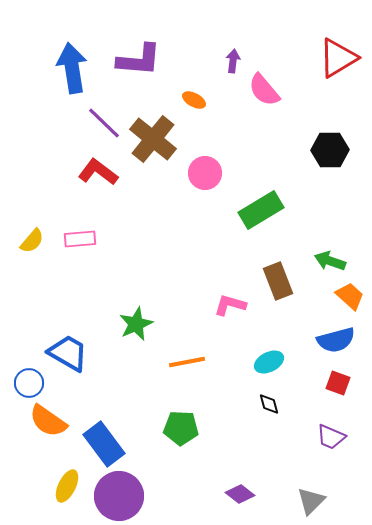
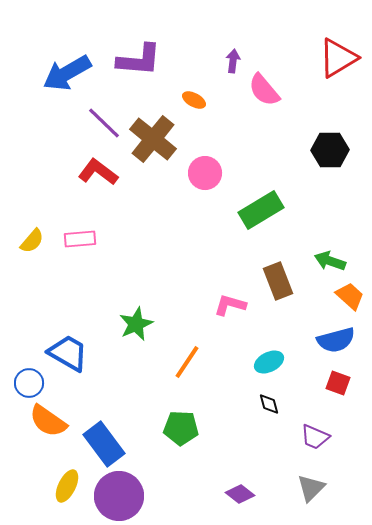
blue arrow: moved 5 px left, 5 px down; rotated 111 degrees counterclockwise
orange line: rotated 45 degrees counterclockwise
purple trapezoid: moved 16 px left
gray triangle: moved 13 px up
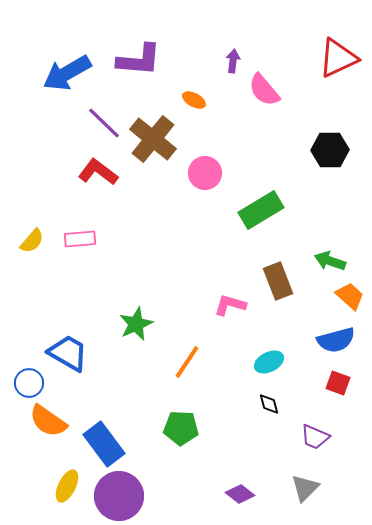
red triangle: rotated 6 degrees clockwise
gray triangle: moved 6 px left
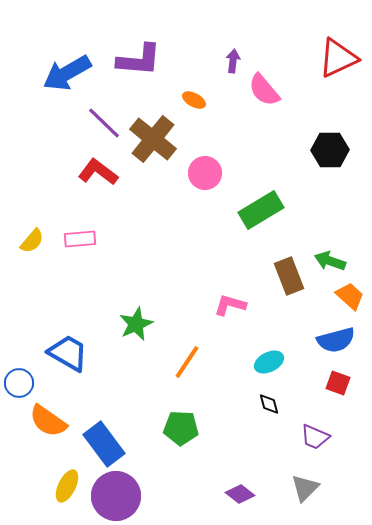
brown rectangle: moved 11 px right, 5 px up
blue circle: moved 10 px left
purple circle: moved 3 px left
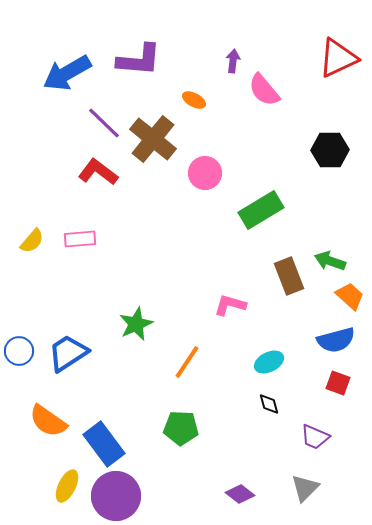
blue trapezoid: rotated 63 degrees counterclockwise
blue circle: moved 32 px up
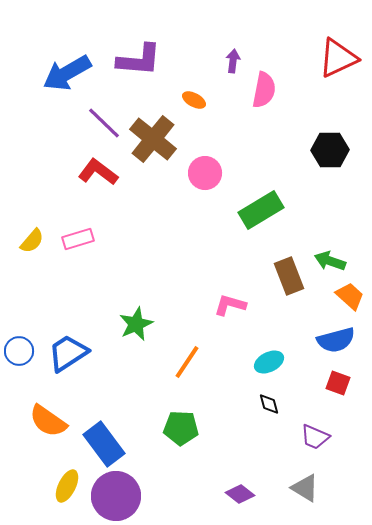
pink semicircle: rotated 129 degrees counterclockwise
pink rectangle: moved 2 px left; rotated 12 degrees counterclockwise
gray triangle: rotated 44 degrees counterclockwise
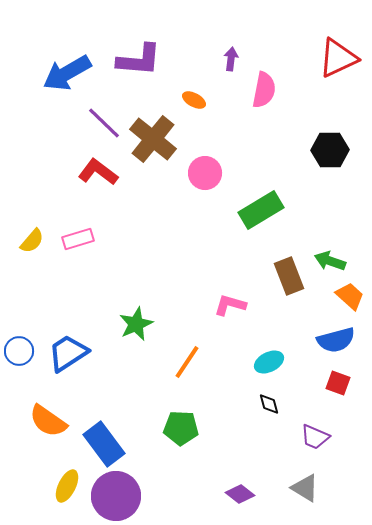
purple arrow: moved 2 px left, 2 px up
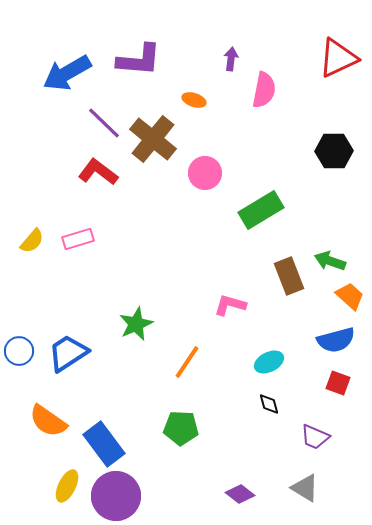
orange ellipse: rotated 10 degrees counterclockwise
black hexagon: moved 4 px right, 1 px down
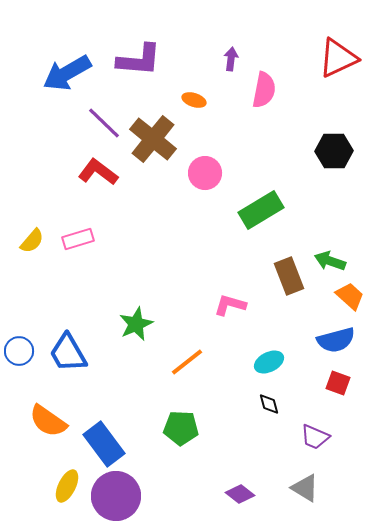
blue trapezoid: rotated 87 degrees counterclockwise
orange line: rotated 18 degrees clockwise
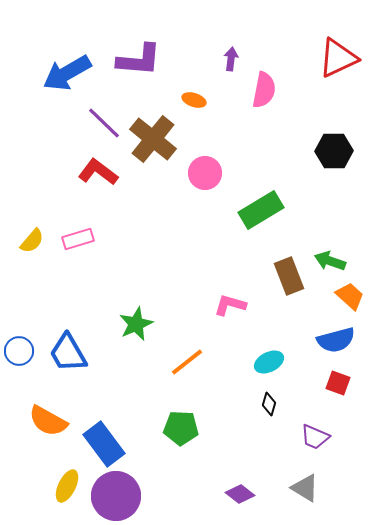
black diamond: rotated 30 degrees clockwise
orange semicircle: rotated 6 degrees counterclockwise
